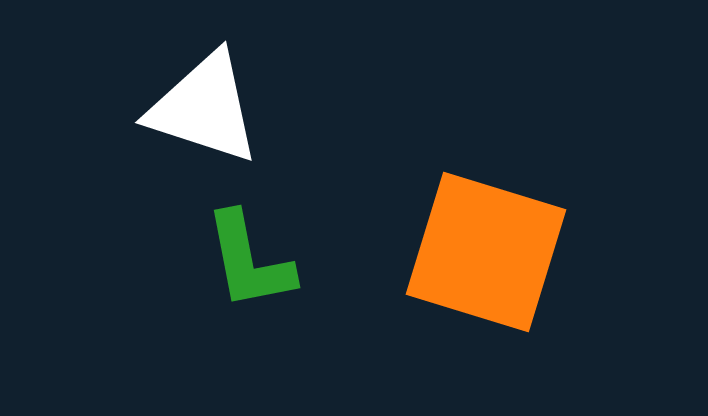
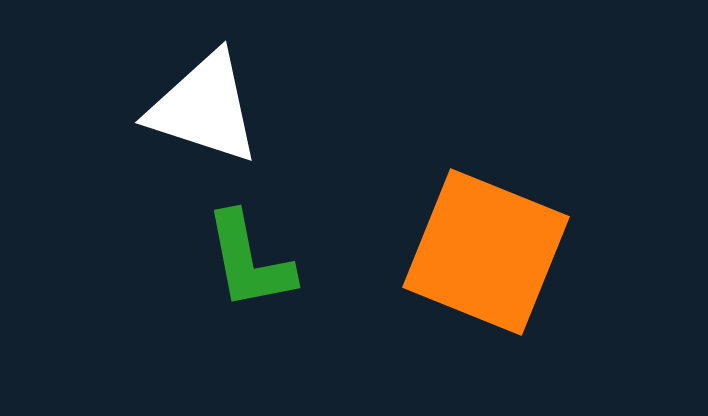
orange square: rotated 5 degrees clockwise
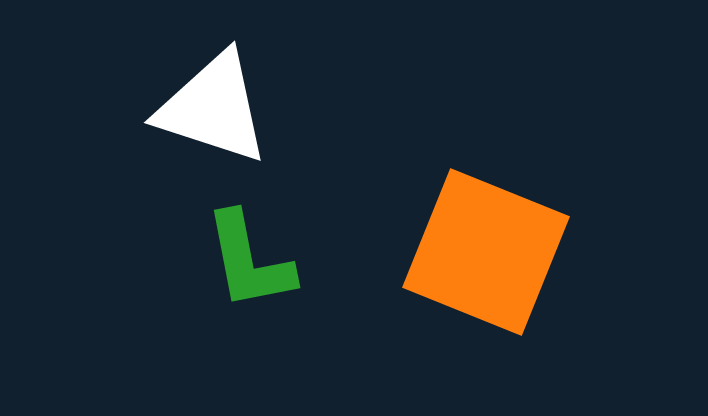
white triangle: moved 9 px right
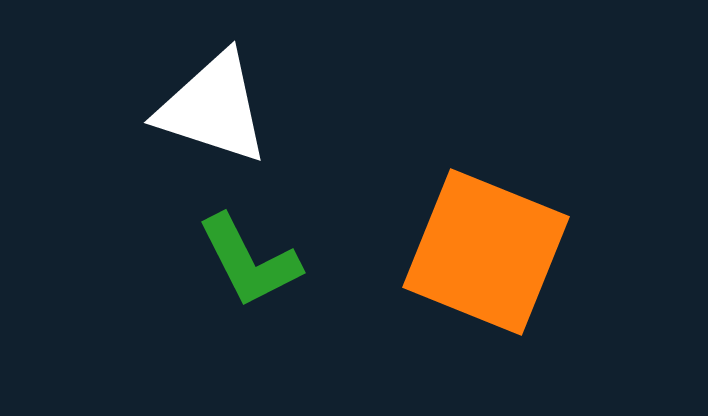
green L-shape: rotated 16 degrees counterclockwise
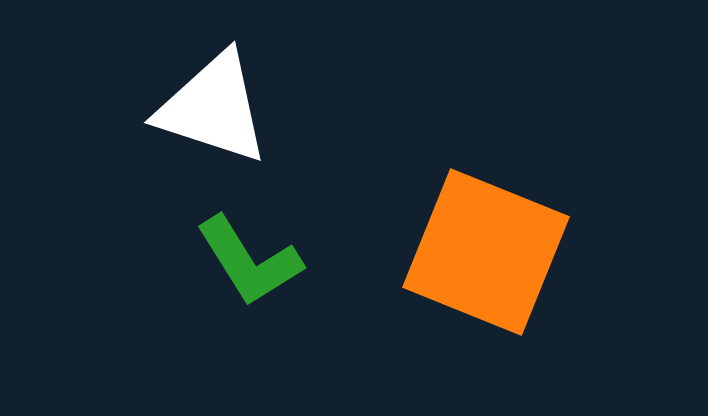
green L-shape: rotated 5 degrees counterclockwise
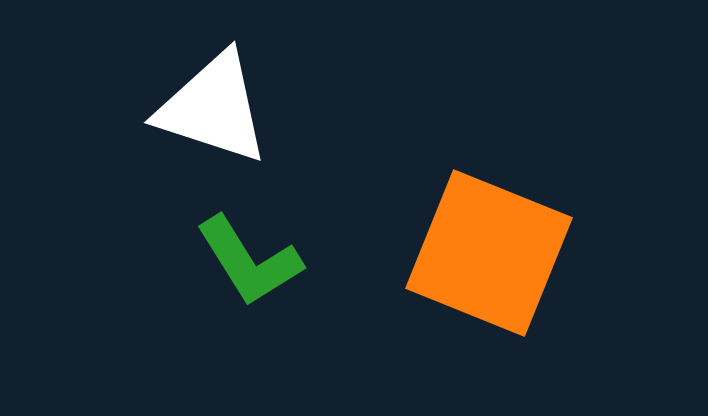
orange square: moved 3 px right, 1 px down
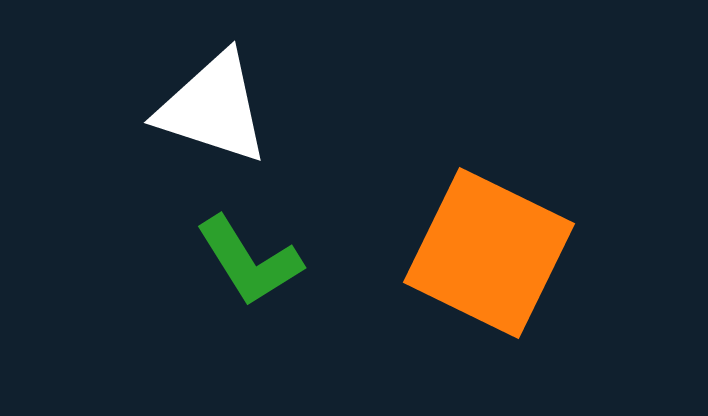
orange square: rotated 4 degrees clockwise
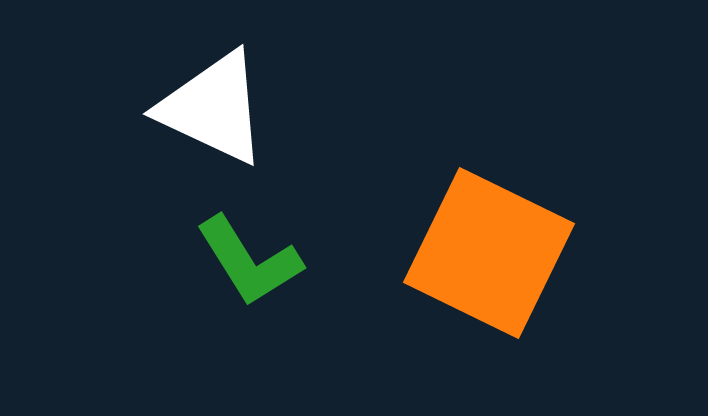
white triangle: rotated 7 degrees clockwise
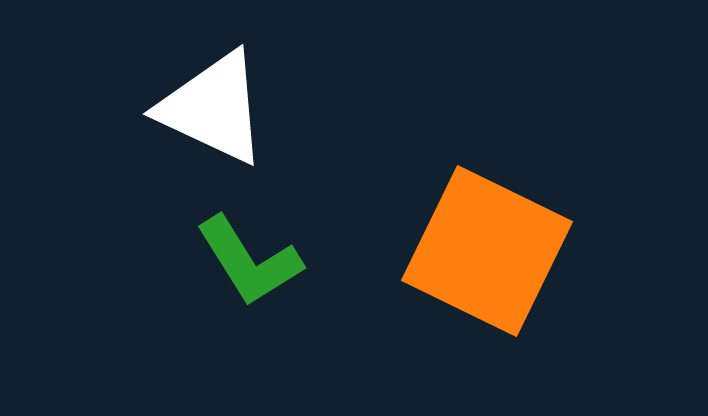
orange square: moved 2 px left, 2 px up
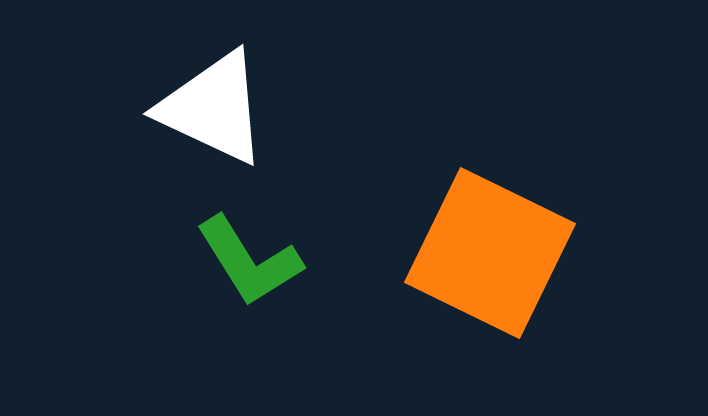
orange square: moved 3 px right, 2 px down
